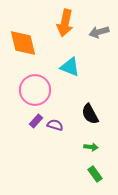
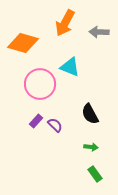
orange arrow: rotated 16 degrees clockwise
gray arrow: rotated 18 degrees clockwise
orange diamond: rotated 60 degrees counterclockwise
pink circle: moved 5 px right, 6 px up
purple semicircle: rotated 28 degrees clockwise
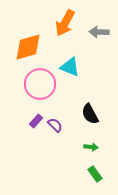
orange diamond: moved 5 px right, 4 px down; rotated 32 degrees counterclockwise
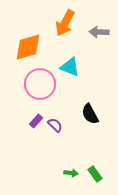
green arrow: moved 20 px left, 26 px down
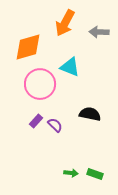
black semicircle: rotated 130 degrees clockwise
green rectangle: rotated 35 degrees counterclockwise
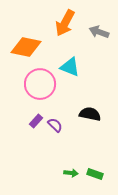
gray arrow: rotated 18 degrees clockwise
orange diamond: moved 2 px left; rotated 28 degrees clockwise
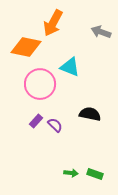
orange arrow: moved 12 px left
gray arrow: moved 2 px right
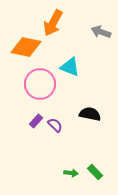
green rectangle: moved 2 px up; rotated 28 degrees clockwise
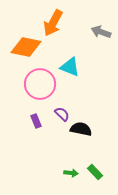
black semicircle: moved 9 px left, 15 px down
purple rectangle: rotated 64 degrees counterclockwise
purple semicircle: moved 7 px right, 11 px up
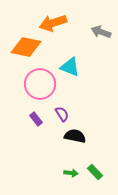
orange arrow: rotated 44 degrees clockwise
purple semicircle: rotated 14 degrees clockwise
purple rectangle: moved 2 px up; rotated 16 degrees counterclockwise
black semicircle: moved 6 px left, 7 px down
